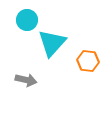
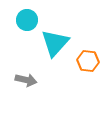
cyan triangle: moved 3 px right
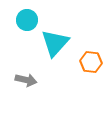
orange hexagon: moved 3 px right, 1 px down
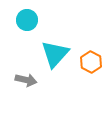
cyan triangle: moved 11 px down
orange hexagon: rotated 20 degrees clockwise
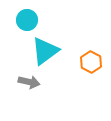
cyan triangle: moved 10 px left, 3 px up; rotated 12 degrees clockwise
gray arrow: moved 3 px right, 2 px down
